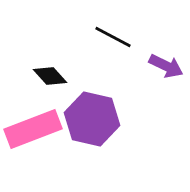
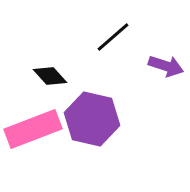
black line: rotated 69 degrees counterclockwise
purple arrow: rotated 8 degrees counterclockwise
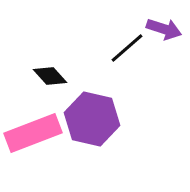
black line: moved 14 px right, 11 px down
purple arrow: moved 2 px left, 37 px up
pink rectangle: moved 4 px down
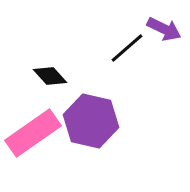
purple arrow: rotated 8 degrees clockwise
purple hexagon: moved 1 px left, 2 px down
pink rectangle: rotated 14 degrees counterclockwise
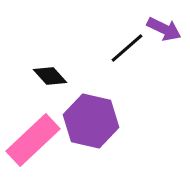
pink rectangle: moved 7 px down; rotated 8 degrees counterclockwise
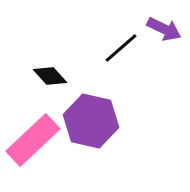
black line: moved 6 px left
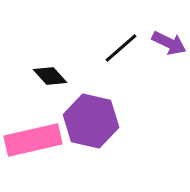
purple arrow: moved 5 px right, 14 px down
pink rectangle: rotated 30 degrees clockwise
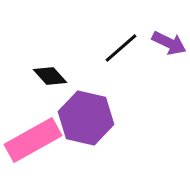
purple hexagon: moved 5 px left, 3 px up
pink rectangle: rotated 16 degrees counterclockwise
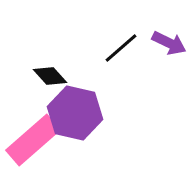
purple hexagon: moved 11 px left, 5 px up
pink rectangle: rotated 12 degrees counterclockwise
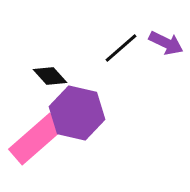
purple arrow: moved 3 px left
purple hexagon: moved 2 px right
pink rectangle: moved 3 px right, 1 px up
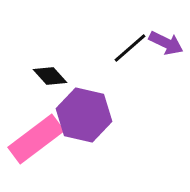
black line: moved 9 px right
purple hexagon: moved 7 px right, 2 px down
pink rectangle: rotated 4 degrees clockwise
